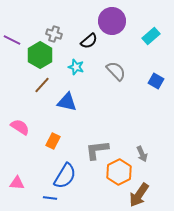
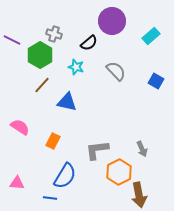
black semicircle: moved 2 px down
gray arrow: moved 5 px up
brown arrow: rotated 45 degrees counterclockwise
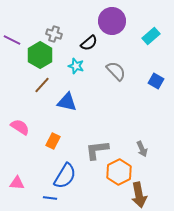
cyan star: moved 1 px up
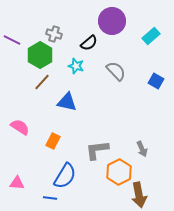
brown line: moved 3 px up
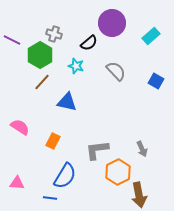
purple circle: moved 2 px down
orange hexagon: moved 1 px left
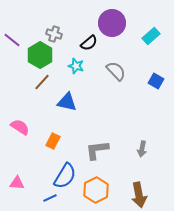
purple line: rotated 12 degrees clockwise
gray arrow: rotated 35 degrees clockwise
orange hexagon: moved 22 px left, 18 px down
blue line: rotated 32 degrees counterclockwise
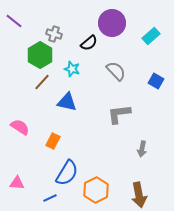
purple line: moved 2 px right, 19 px up
cyan star: moved 4 px left, 3 px down
gray L-shape: moved 22 px right, 36 px up
blue semicircle: moved 2 px right, 3 px up
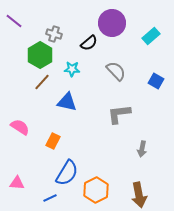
cyan star: rotated 14 degrees counterclockwise
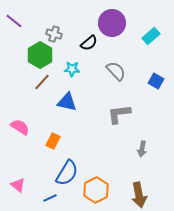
pink triangle: moved 1 px right, 2 px down; rotated 35 degrees clockwise
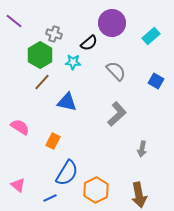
cyan star: moved 1 px right, 7 px up
gray L-shape: moved 2 px left; rotated 145 degrees clockwise
